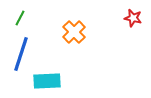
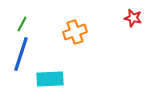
green line: moved 2 px right, 6 px down
orange cross: moved 1 px right; rotated 25 degrees clockwise
cyan rectangle: moved 3 px right, 2 px up
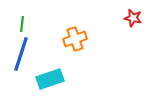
green line: rotated 21 degrees counterclockwise
orange cross: moved 7 px down
cyan rectangle: rotated 16 degrees counterclockwise
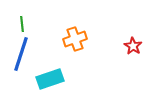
red star: moved 28 px down; rotated 18 degrees clockwise
green line: rotated 14 degrees counterclockwise
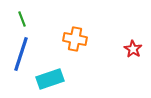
green line: moved 5 px up; rotated 14 degrees counterclockwise
orange cross: rotated 30 degrees clockwise
red star: moved 3 px down
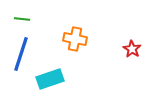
green line: rotated 63 degrees counterclockwise
red star: moved 1 px left
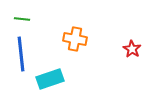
blue line: rotated 24 degrees counterclockwise
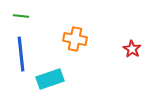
green line: moved 1 px left, 3 px up
